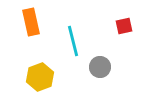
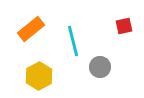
orange rectangle: moved 7 px down; rotated 64 degrees clockwise
yellow hexagon: moved 1 px left, 1 px up; rotated 8 degrees counterclockwise
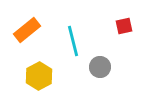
orange rectangle: moved 4 px left, 1 px down
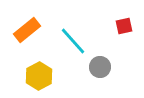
cyan line: rotated 28 degrees counterclockwise
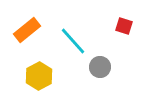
red square: rotated 30 degrees clockwise
